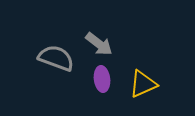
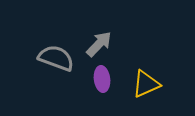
gray arrow: rotated 84 degrees counterclockwise
yellow triangle: moved 3 px right
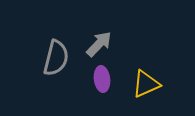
gray semicircle: rotated 84 degrees clockwise
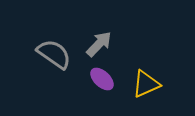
gray semicircle: moved 2 px left, 4 px up; rotated 69 degrees counterclockwise
purple ellipse: rotated 40 degrees counterclockwise
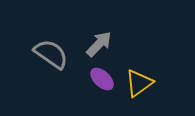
gray semicircle: moved 3 px left
yellow triangle: moved 7 px left, 1 px up; rotated 12 degrees counterclockwise
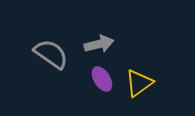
gray arrow: rotated 32 degrees clockwise
purple ellipse: rotated 15 degrees clockwise
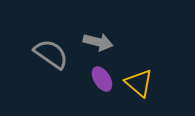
gray arrow: moved 1 px left, 2 px up; rotated 28 degrees clockwise
yellow triangle: rotated 44 degrees counterclockwise
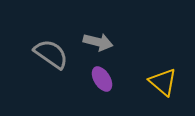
yellow triangle: moved 24 px right, 1 px up
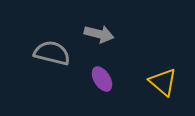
gray arrow: moved 1 px right, 8 px up
gray semicircle: moved 1 px right, 1 px up; rotated 21 degrees counterclockwise
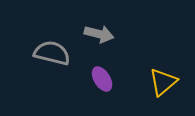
yellow triangle: rotated 40 degrees clockwise
